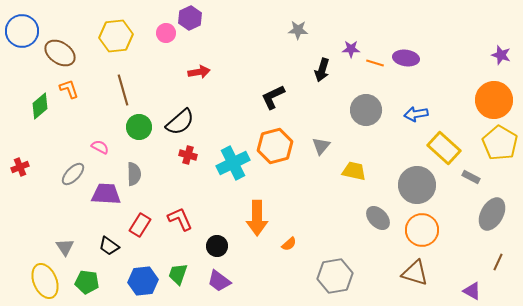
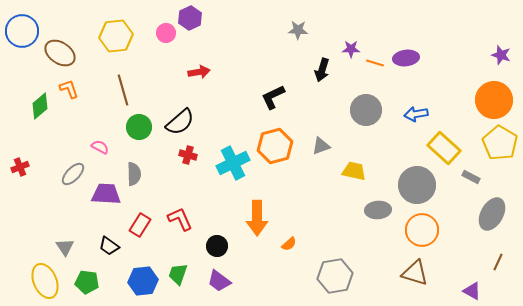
purple ellipse at (406, 58): rotated 15 degrees counterclockwise
gray triangle at (321, 146): rotated 30 degrees clockwise
gray ellipse at (378, 218): moved 8 px up; rotated 50 degrees counterclockwise
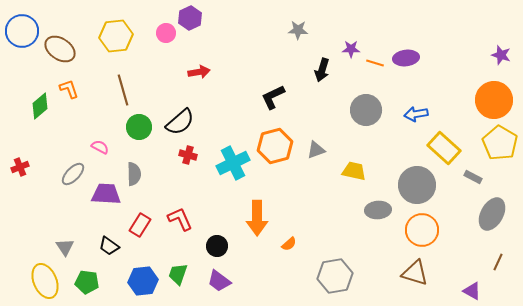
brown ellipse at (60, 53): moved 4 px up
gray triangle at (321, 146): moved 5 px left, 4 px down
gray rectangle at (471, 177): moved 2 px right
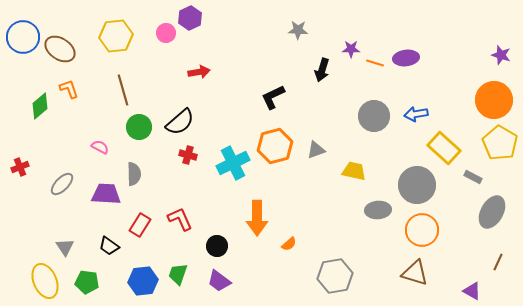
blue circle at (22, 31): moved 1 px right, 6 px down
gray circle at (366, 110): moved 8 px right, 6 px down
gray ellipse at (73, 174): moved 11 px left, 10 px down
gray ellipse at (492, 214): moved 2 px up
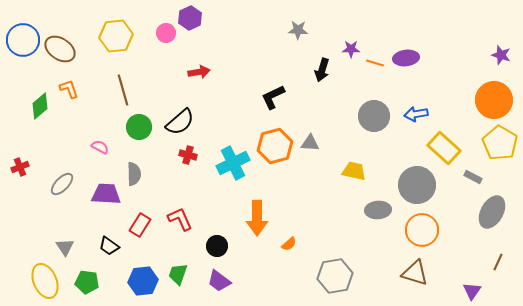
blue circle at (23, 37): moved 3 px down
gray triangle at (316, 150): moved 6 px left, 7 px up; rotated 24 degrees clockwise
purple triangle at (472, 291): rotated 36 degrees clockwise
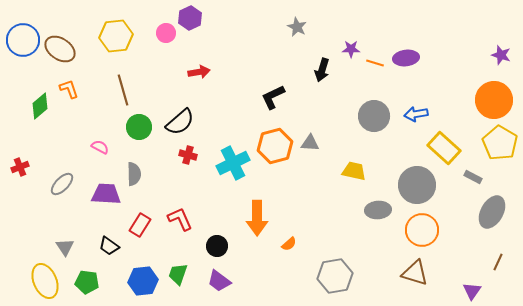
gray star at (298, 30): moved 1 px left, 3 px up; rotated 24 degrees clockwise
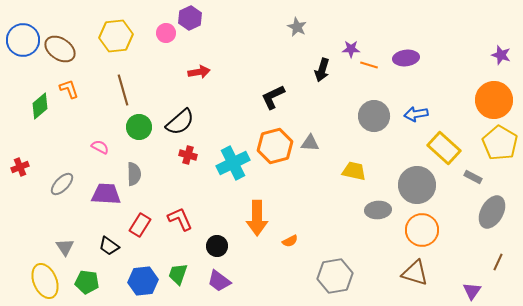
orange line at (375, 63): moved 6 px left, 2 px down
orange semicircle at (289, 244): moved 1 px right, 3 px up; rotated 14 degrees clockwise
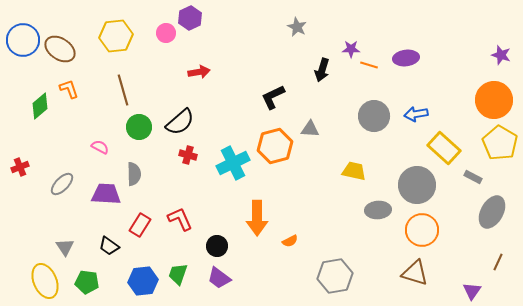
gray triangle at (310, 143): moved 14 px up
purple trapezoid at (219, 281): moved 3 px up
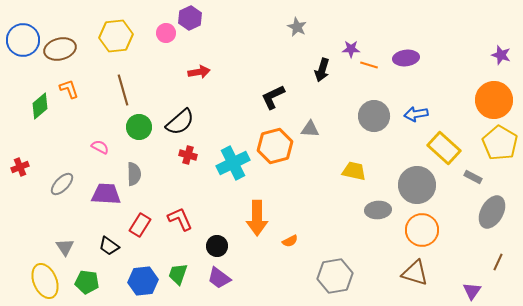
brown ellipse at (60, 49): rotated 48 degrees counterclockwise
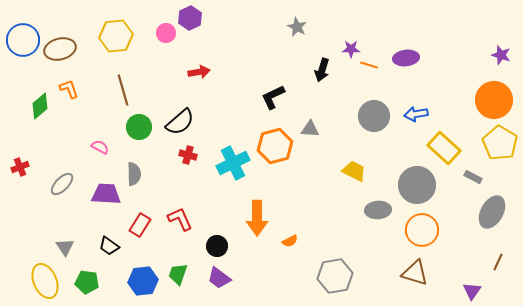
yellow trapezoid at (354, 171): rotated 15 degrees clockwise
